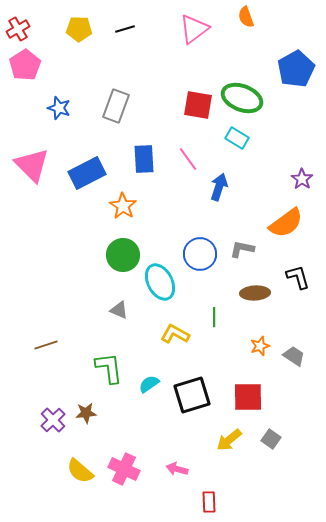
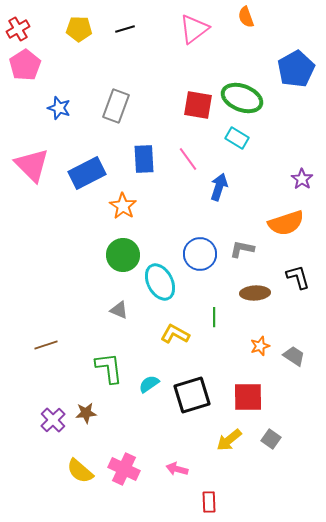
orange semicircle at (286, 223): rotated 18 degrees clockwise
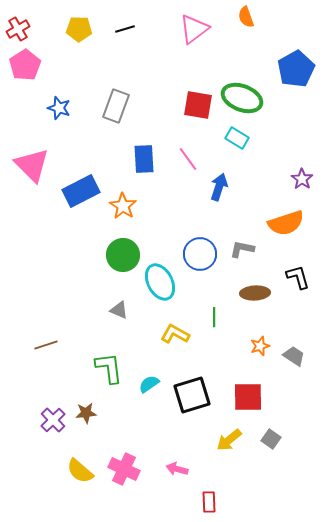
blue rectangle at (87, 173): moved 6 px left, 18 px down
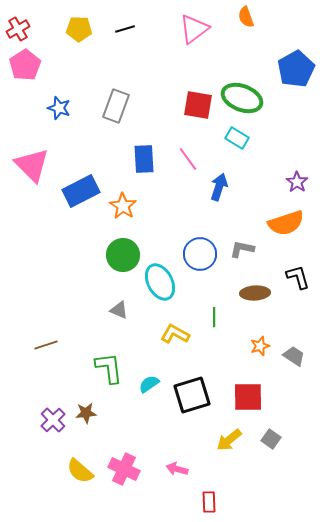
purple star at (302, 179): moved 5 px left, 3 px down
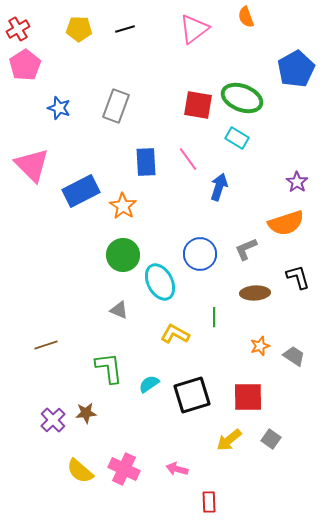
blue rectangle at (144, 159): moved 2 px right, 3 px down
gray L-shape at (242, 249): moved 4 px right; rotated 35 degrees counterclockwise
